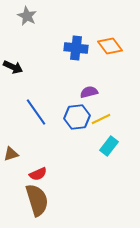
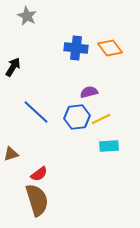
orange diamond: moved 2 px down
black arrow: rotated 84 degrees counterclockwise
blue line: rotated 12 degrees counterclockwise
cyan rectangle: rotated 48 degrees clockwise
red semicircle: moved 1 px right; rotated 12 degrees counterclockwise
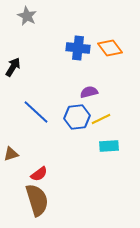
blue cross: moved 2 px right
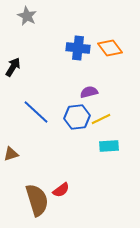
red semicircle: moved 22 px right, 16 px down
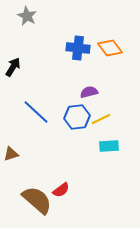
brown semicircle: rotated 32 degrees counterclockwise
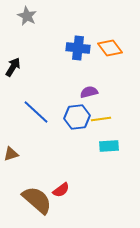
yellow line: rotated 18 degrees clockwise
